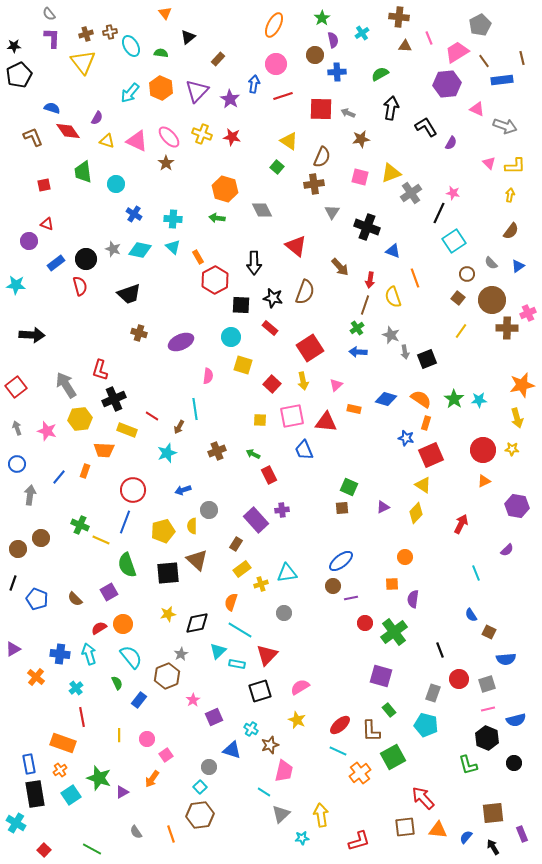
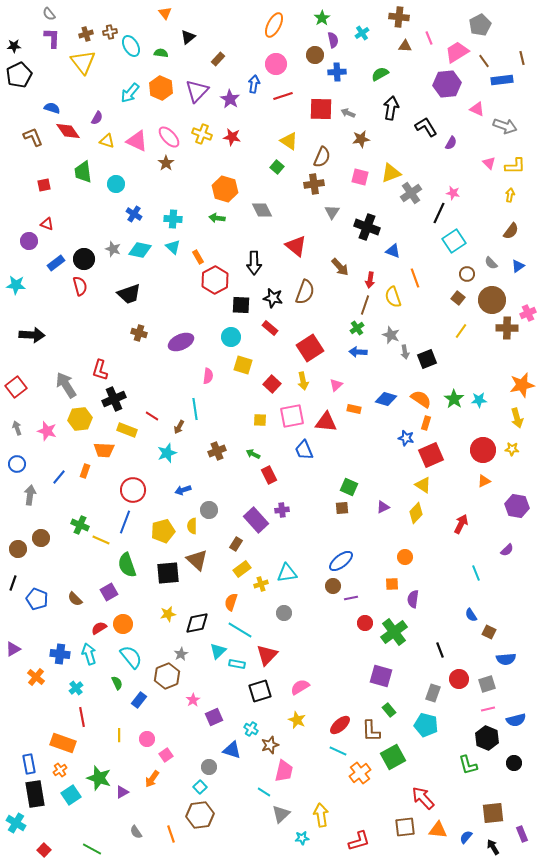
black circle at (86, 259): moved 2 px left
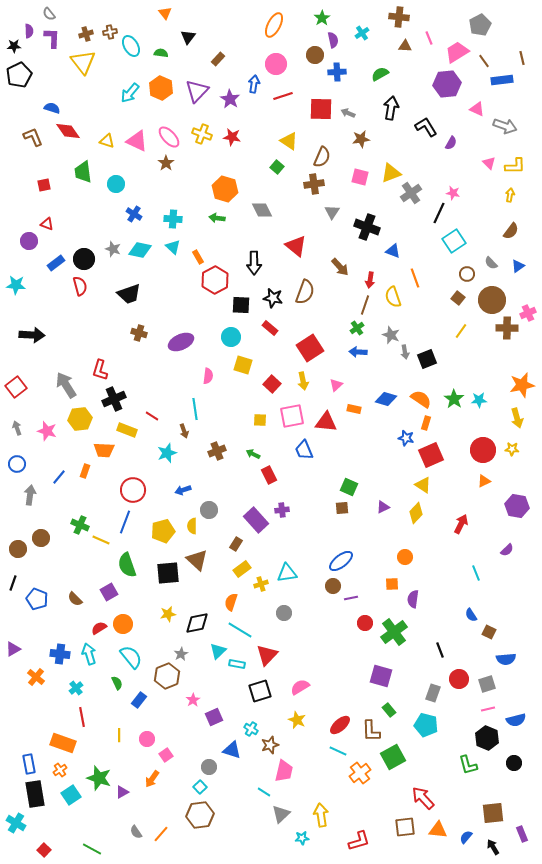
black triangle at (188, 37): rotated 14 degrees counterclockwise
purple semicircle at (97, 118): moved 68 px left, 87 px up; rotated 32 degrees counterclockwise
brown arrow at (179, 427): moved 5 px right, 4 px down; rotated 48 degrees counterclockwise
orange line at (171, 834): moved 10 px left; rotated 60 degrees clockwise
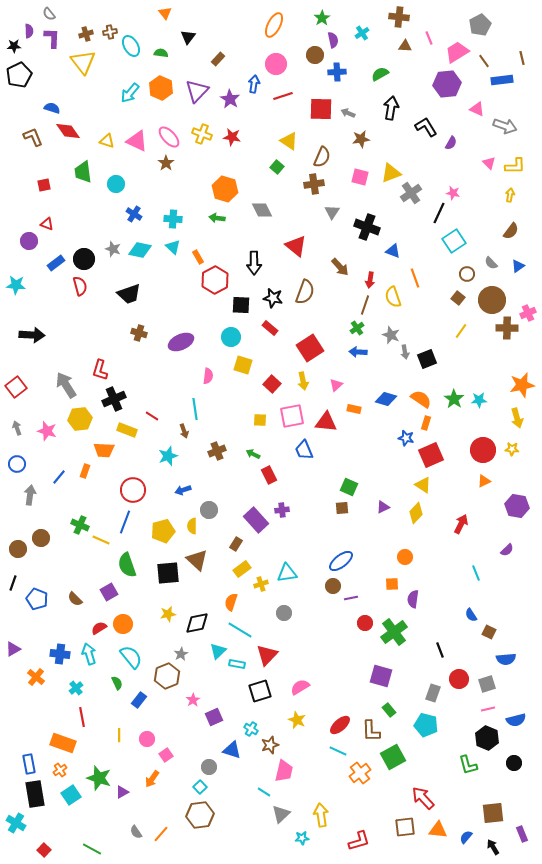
cyan star at (167, 453): moved 1 px right, 3 px down
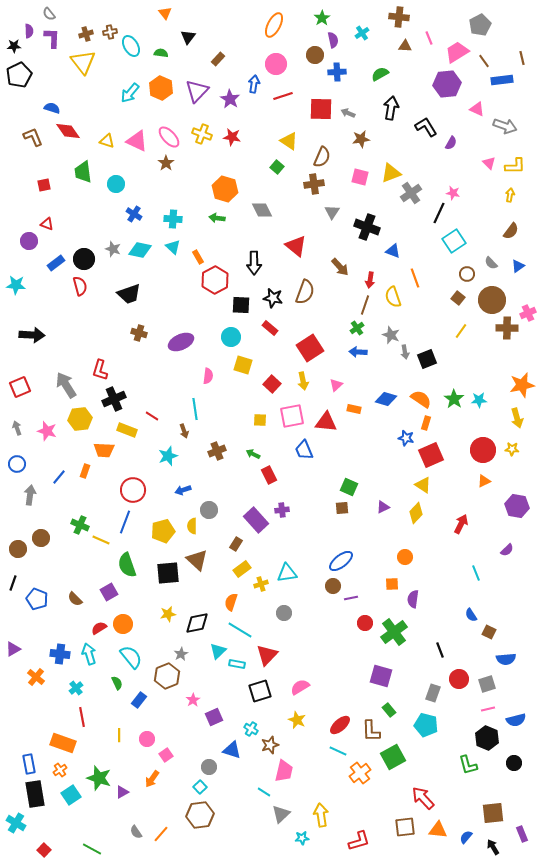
red square at (16, 387): moved 4 px right; rotated 15 degrees clockwise
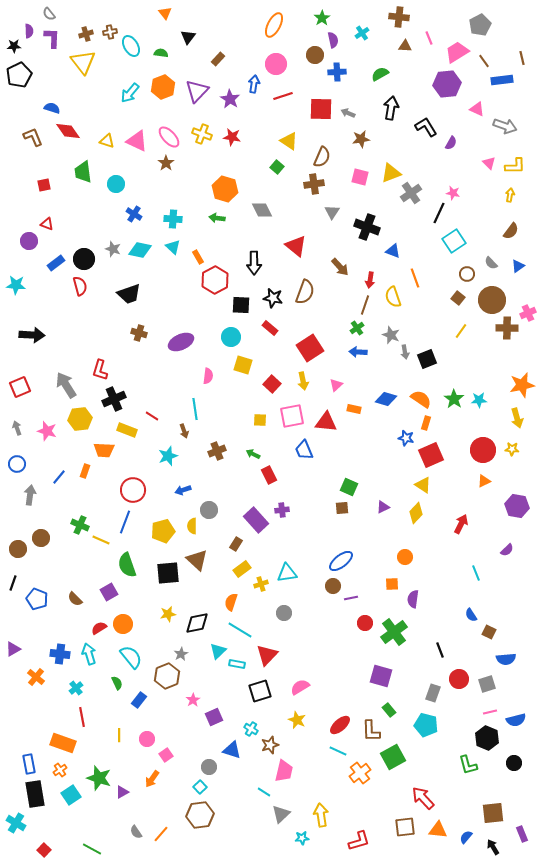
orange hexagon at (161, 88): moved 2 px right, 1 px up; rotated 15 degrees clockwise
pink line at (488, 709): moved 2 px right, 3 px down
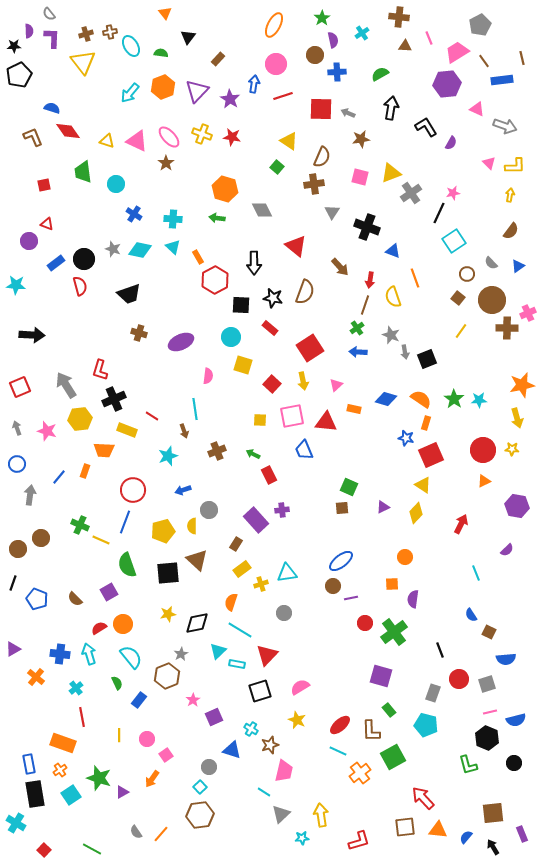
pink star at (453, 193): rotated 24 degrees counterclockwise
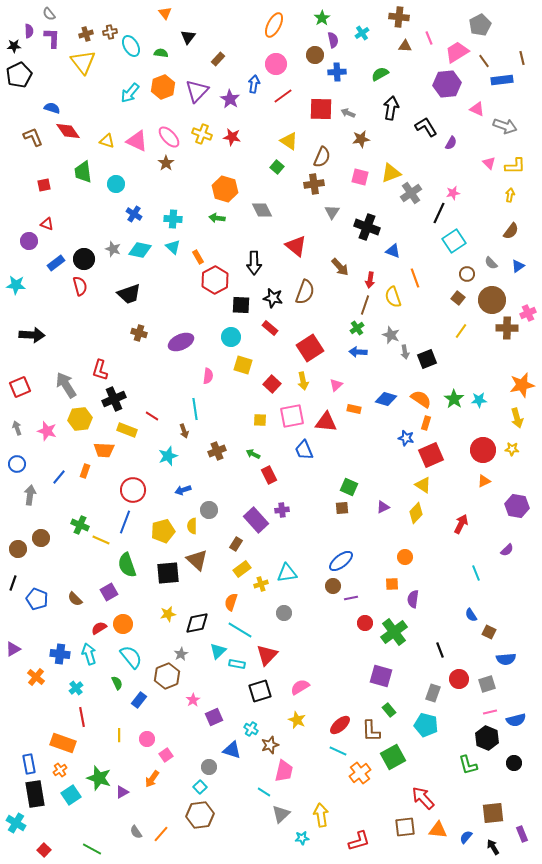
red line at (283, 96): rotated 18 degrees counterclockwise
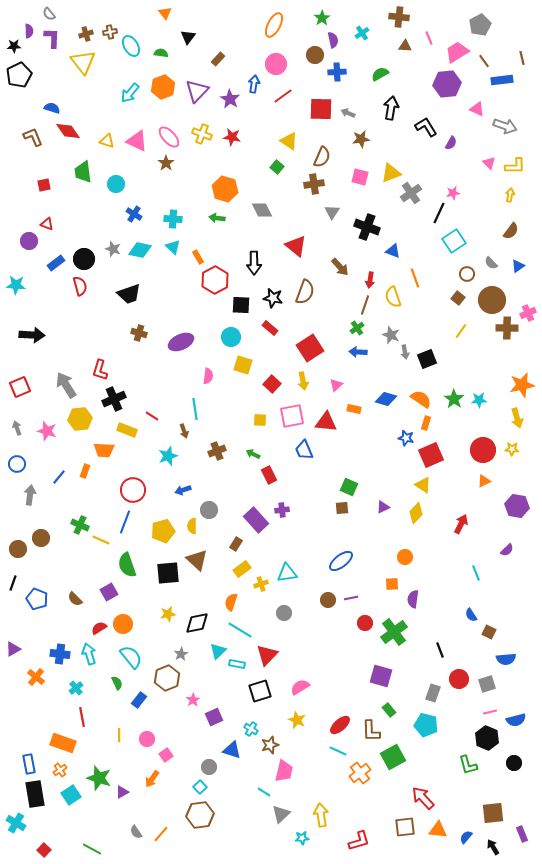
brown circle at (333, 586): moved 5 px left, 14 px down
brown hexagon at (167, 676): moved 2 px down
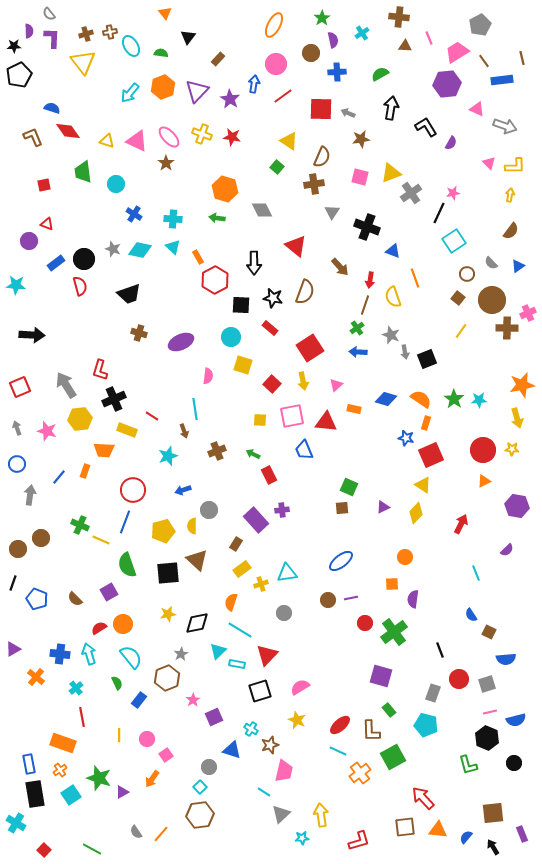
brown circle at (315, 55): moved 4 px left, 2 px up
